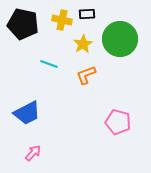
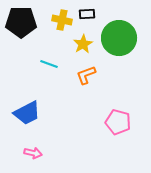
black pentagon: moved 2 px left, 2 px up; rotated 12 degrees counterclockwise
green circle: moved 1 px left, 1 px up
pink arrow: rotated 60 degrees clockwise
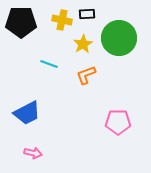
pink pentagon: rotated 15 degrees counterclockwise
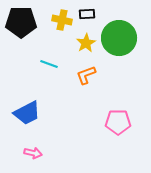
yellow star: moved 3 px right, 1 px up
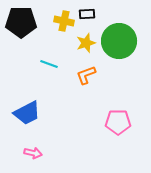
yellow cross: moved 2 px right, 1 px down
green circle: moved 3 px down
yellow star: rotated 12 degrees clockwise
